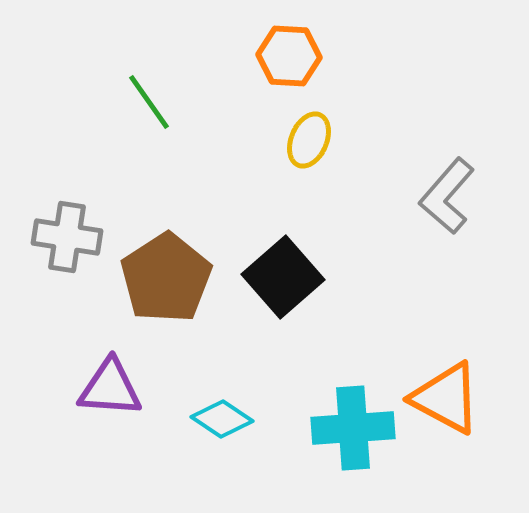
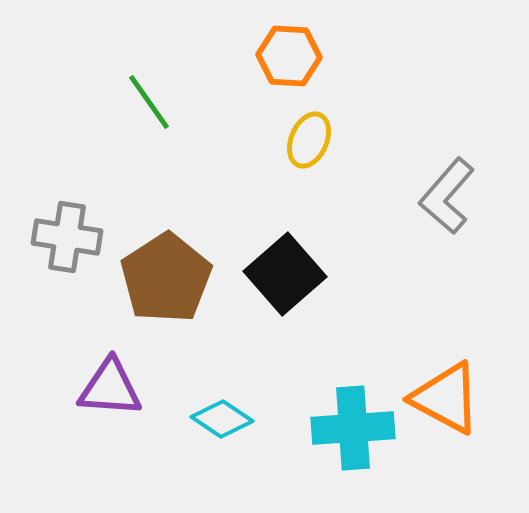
black square: moved 2 px right, 3 px up
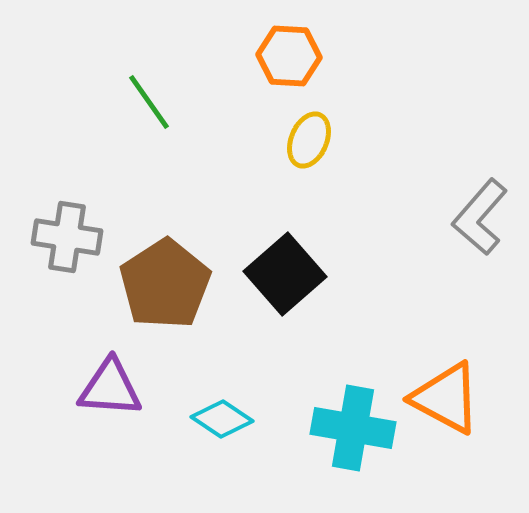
gray L-shape: moved 33 px right, 21 px down
brown pentagon: moved 1 px left, 6 px down
cyan cross: rotated 14 degrees clockwise
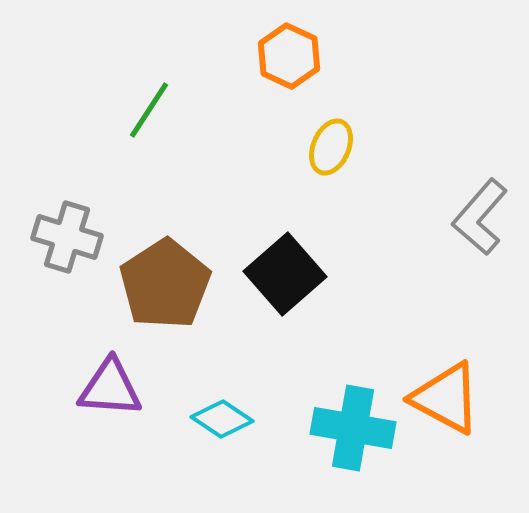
orange hexagon: rotated 22 degrees clockwise
green line: moved 8 px down; rotated 68 degrees clockwise
yellow ellipse: moved 22 px right, 7 px down
gray cross: rotated 8 degrees clockwise
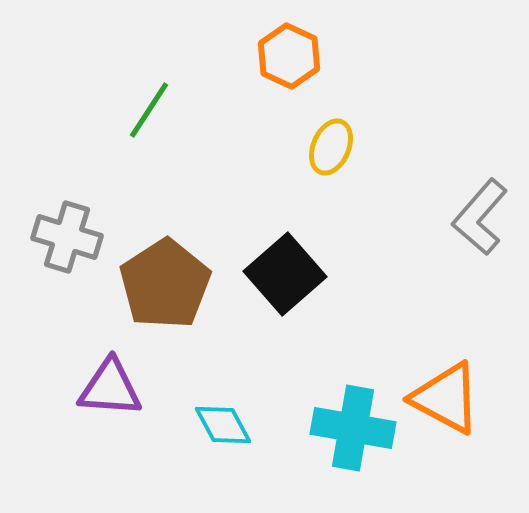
cyan diamond: moved 1 px right, 6 px down; rotated 28 degrees clockwise
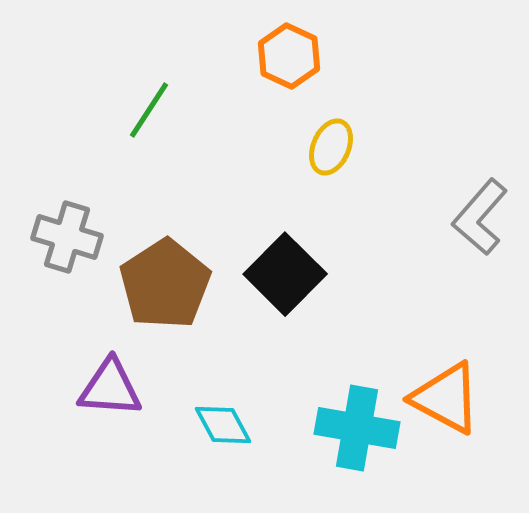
black square: rotated 4 degrees counterclockwise
cyan cross: moved 4 px right
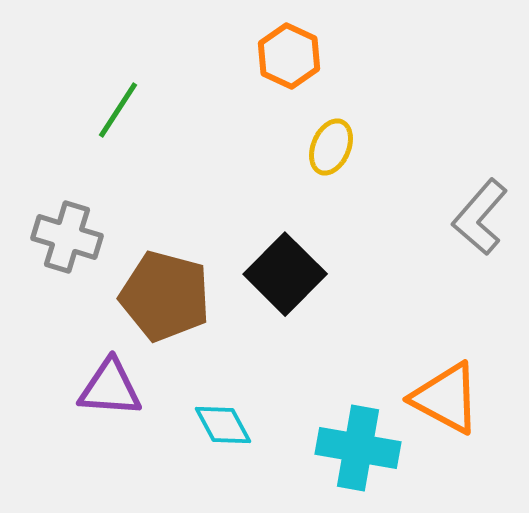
green line: moved 31 px left
brown pentagon: moved 12 px down; rotated 24 degrees counterclockwise
cyan cross: moved 1 px right, 20 px down
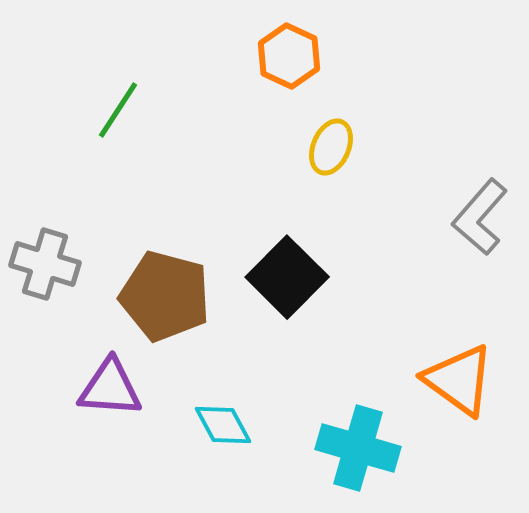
gray cross: moved 22 px left, 27 px down
black square: moved 2 px right, 3 px down
orange triangle: moved 13 px right, 18 px up; rotated 8 degrees clockwise
cyan cross: rotated 6 degrees clockwise
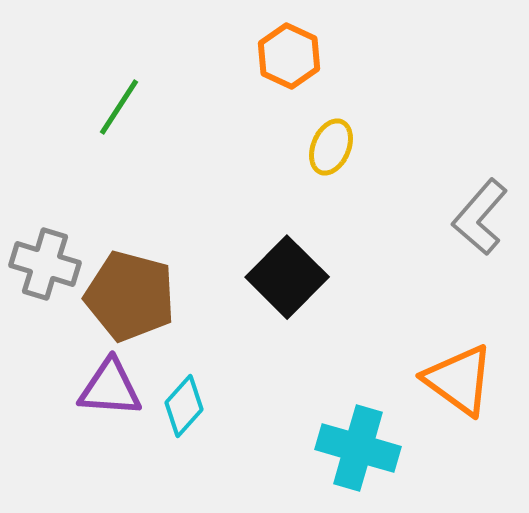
green line: moved 1 px right, 3 px up
brown pentagon: moved 35 px left
cyan diamond: moved 39 px left, 19 px up; rotated 70 degrees clockwise
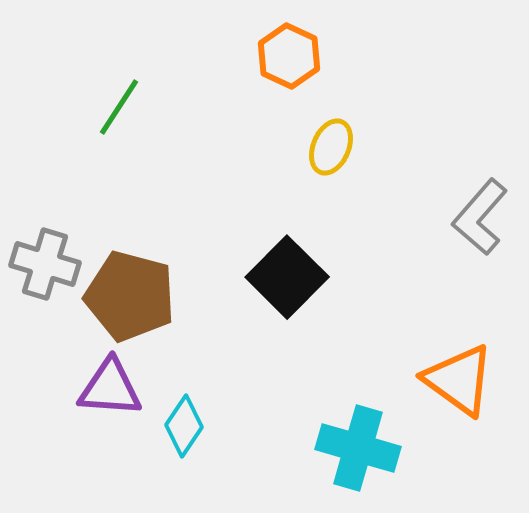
cyan diamond: moved 20 px down; rotated 8 degrees counterclockwise
